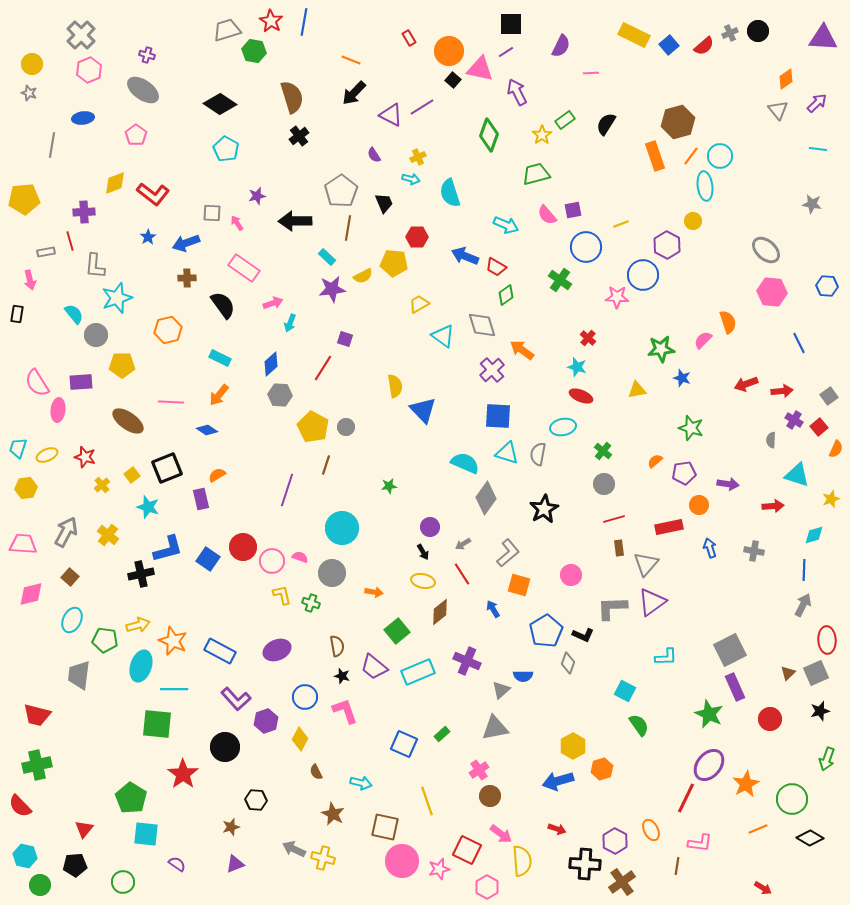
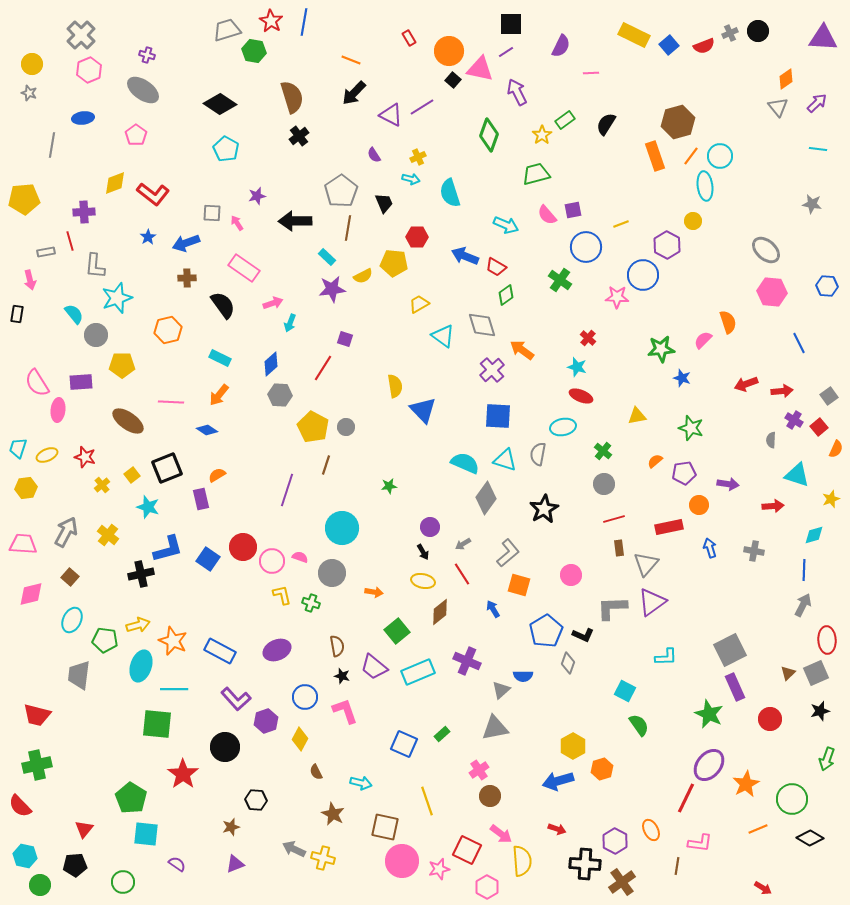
red semicircle at (704, 46): rotated 20 degrees clockwise
gray triangle at (778, 110): moved 3 px up
yellow triangle at (637, 390): moved 26 px down
cyan triangle at (507, 453): moved 2 px left, 7 px down
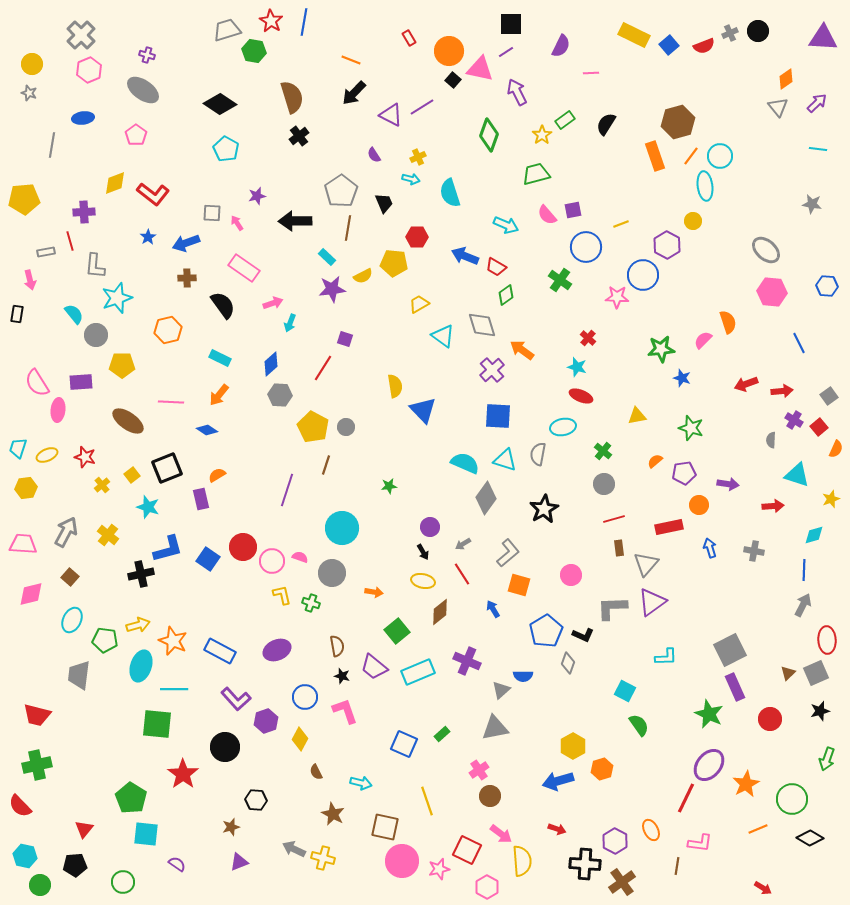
purple triangle at (235, 864): moved 4 px right, 2 px up
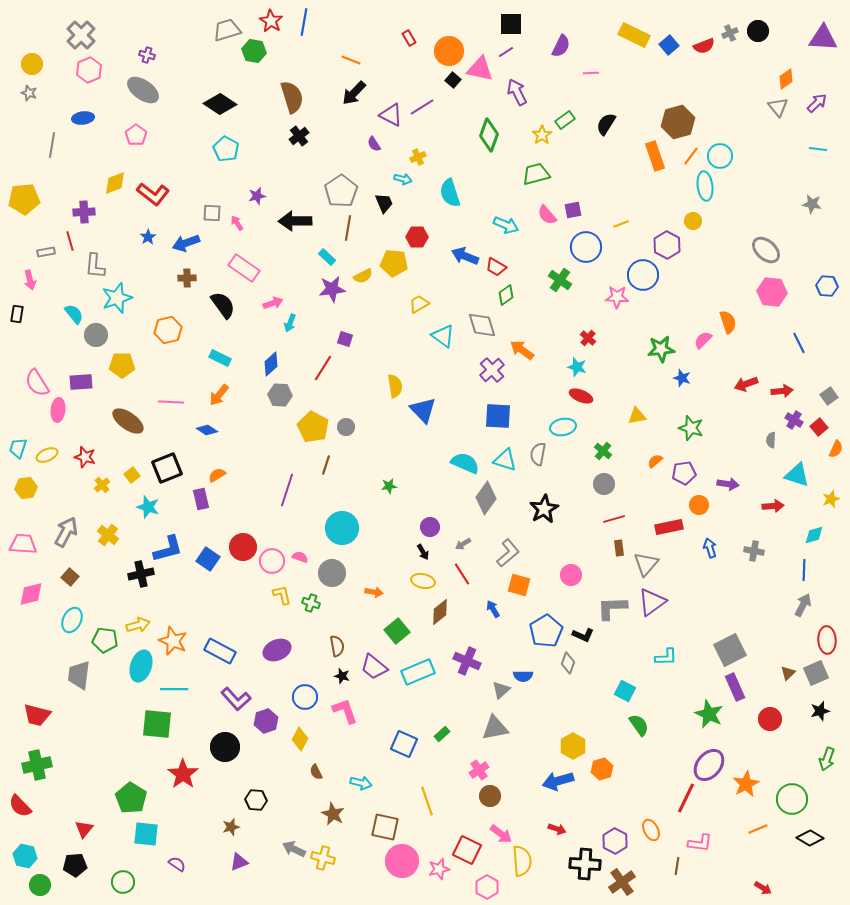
purple semicircle at (374, 155): moved 11 px up
cyan arrow at (411, 179): moved 8 px left
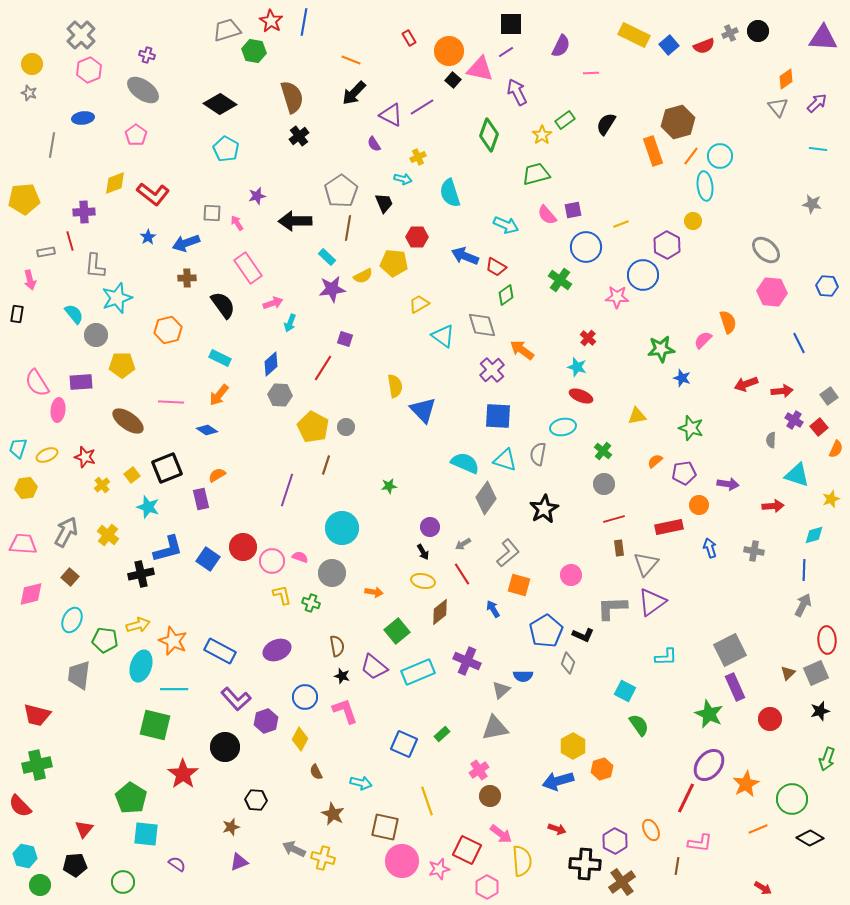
orange rectangle at (655, 156): moved 2 px left, 5 px up
pink rectangle at (244, 268): moved 4 px right; rotated 20 degrees clockwise
green square at (157, 724): moved 2 px left, 1 px down; rotated 8 degrees clockwise
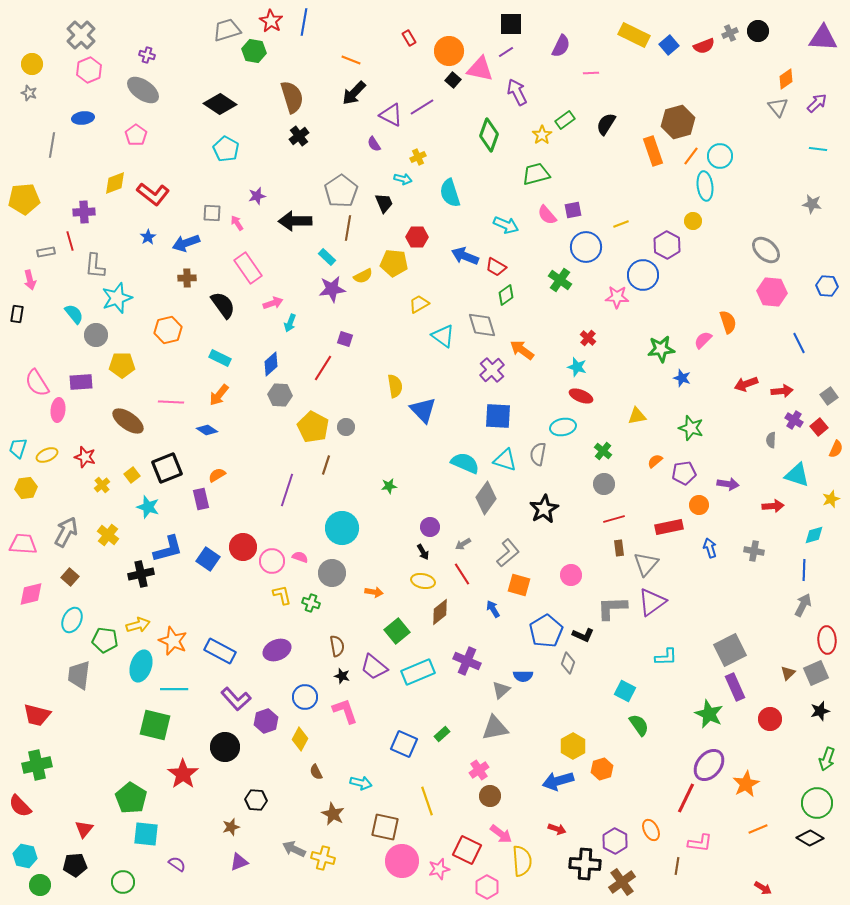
green circle at (792, 799): moved 25 px right, 4 px down
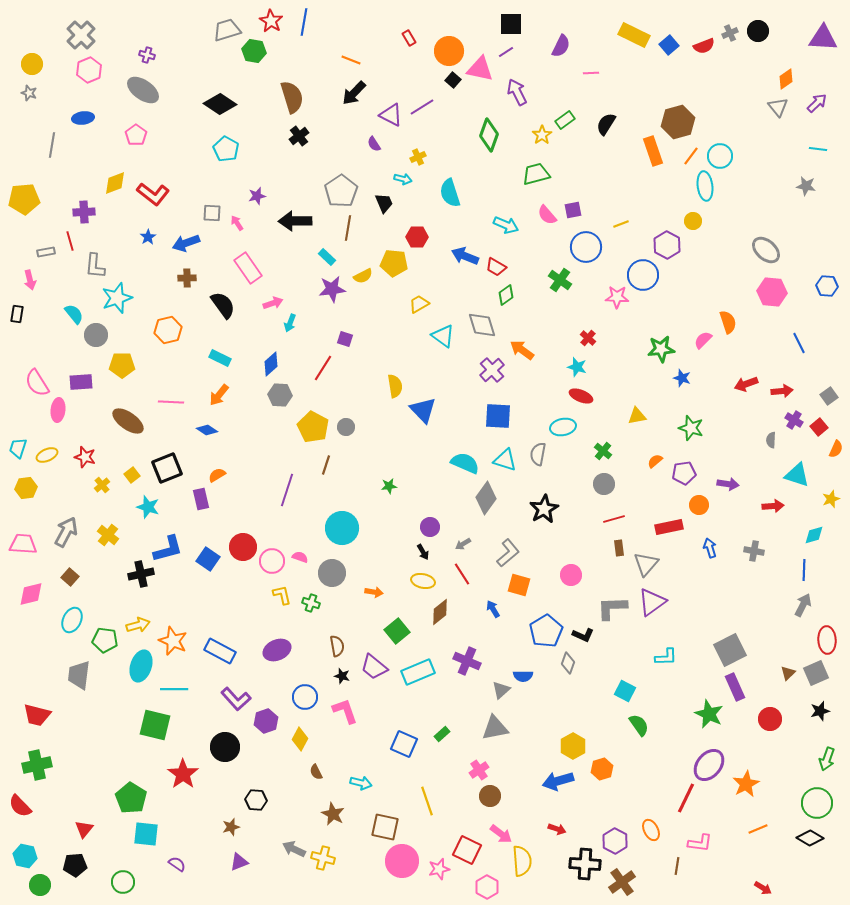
gray star at (812, 204): moved 6 px left, 18 px up
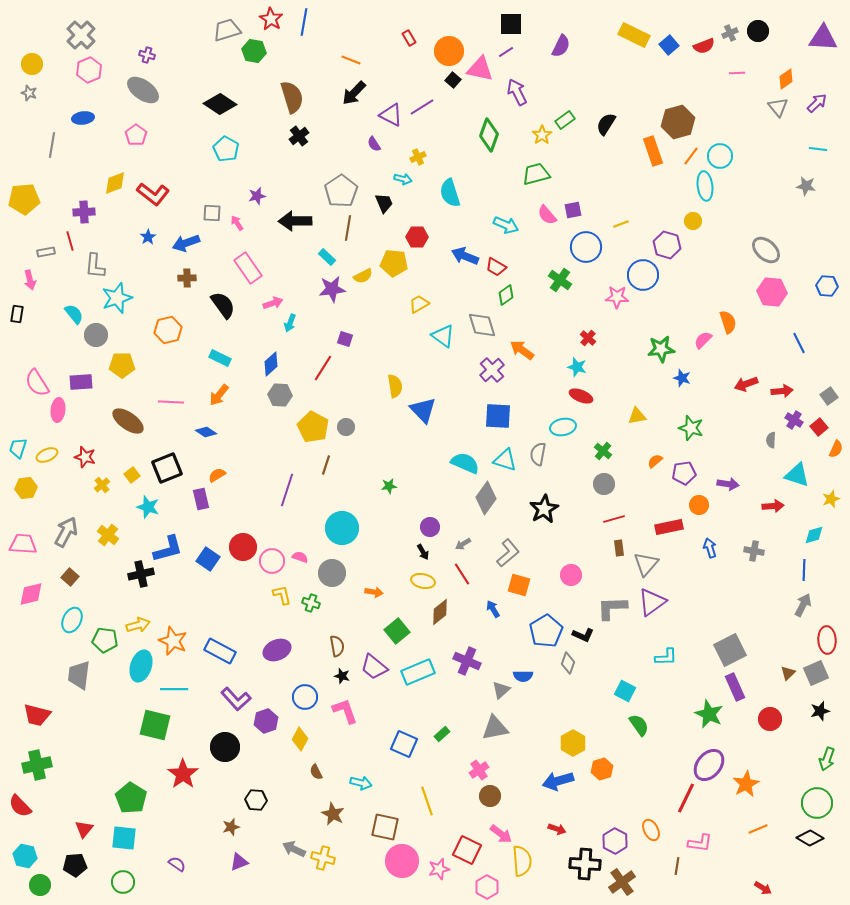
red star at (271, 21): moved 2 px up
pink line at (591, 73): moved 146 px right
purple hexagon at (667, 245): rotated 12 degrees counterclockwise
blue diamond at (207, 430): moved 1 px left, 2 px down
yellow hexagon at (573, 746): moved 3 px up
cyan square at (146, 834): moved 22 px left, 4 px down
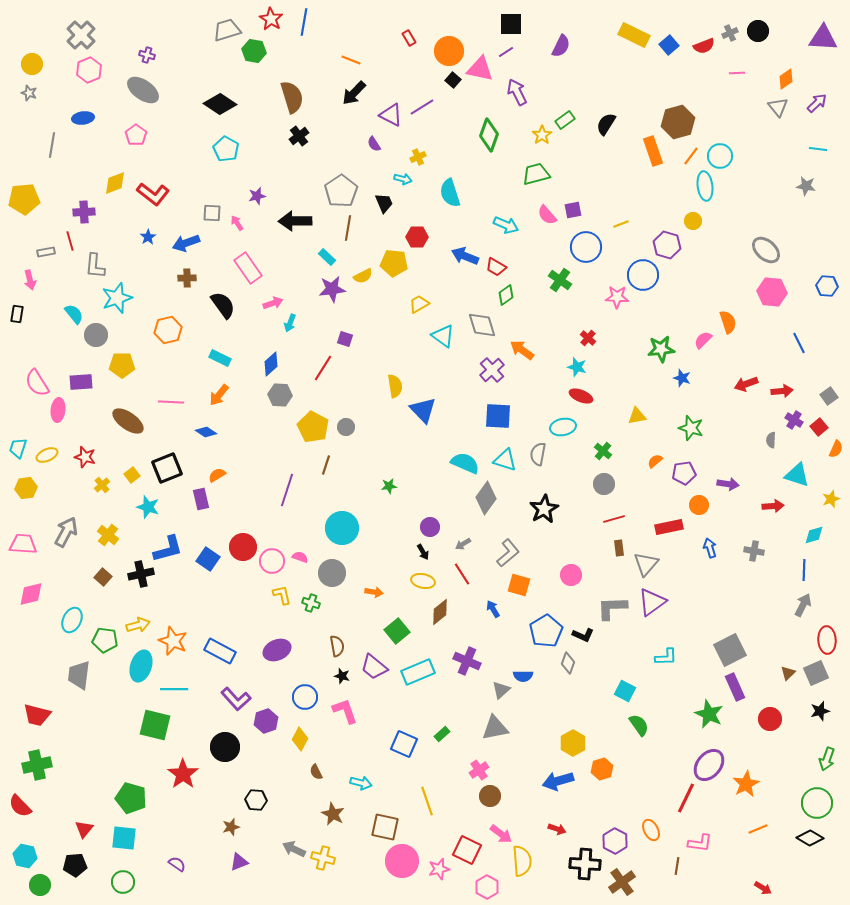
brown square at (70, 577): moved 33 px right
green pentagon at (131, 798): rotated 16 degrees counterclockwise
